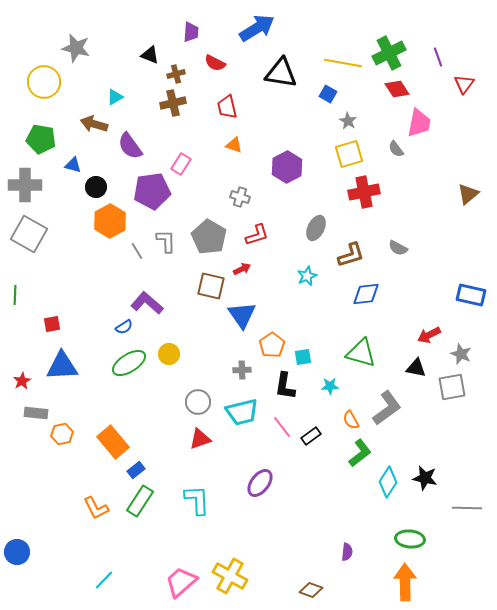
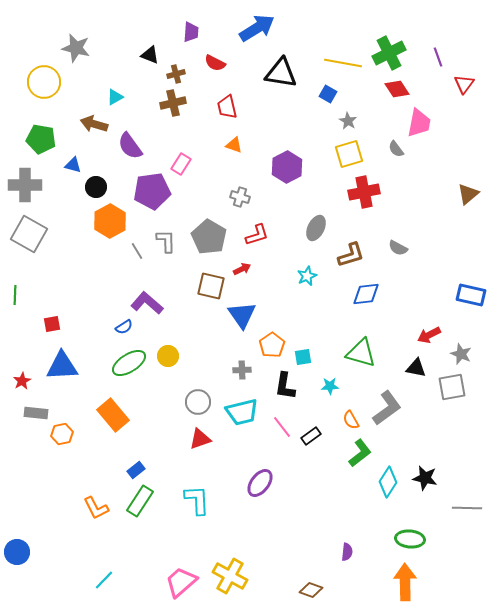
yellow circle at (169, 354): moved 1 px left, 2 px down
orange rectangle at (113, 442): moved 27 px up
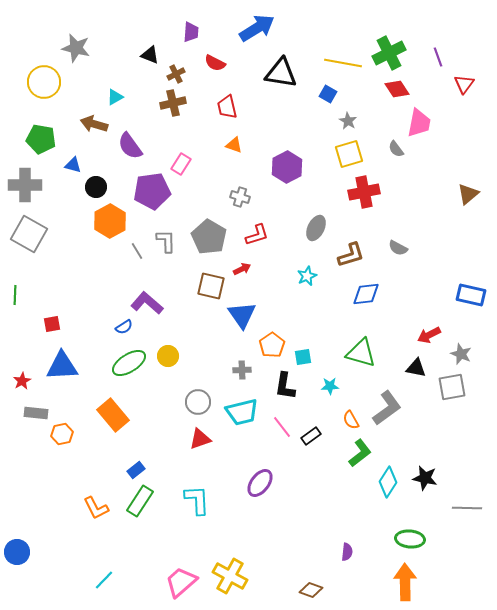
brown cross at (176, 74): rotated 12 degrees counterclockwise
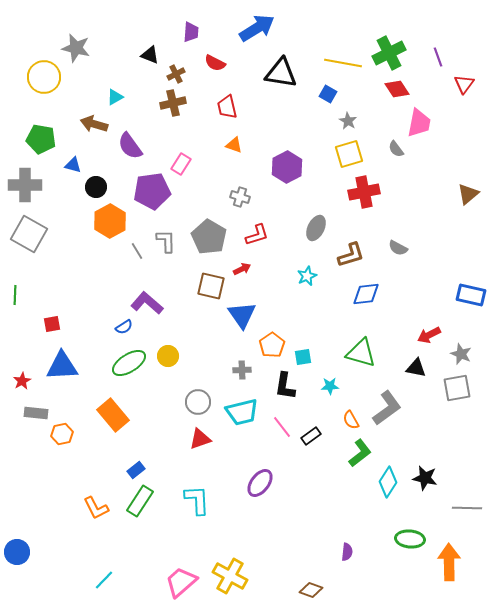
yellow circle at (44, 82): moved 5 px up
gray square at (452, 387): moved 5 px right, 1 px down
orange arrow at (405, 582): moved 44 px right, 20 px up
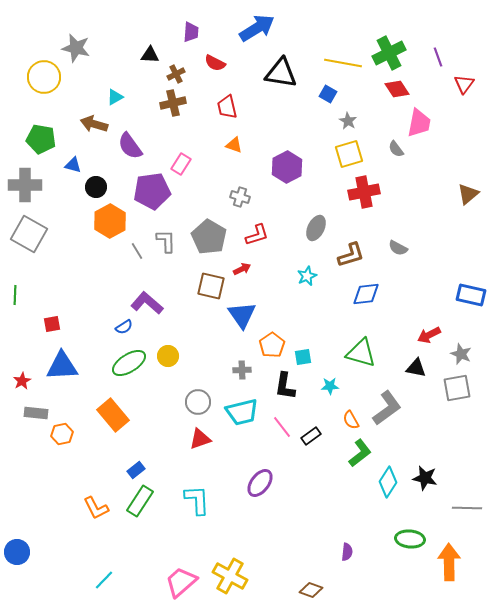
black triangle at (150, 55): rotated 18 degrees counterclockwise
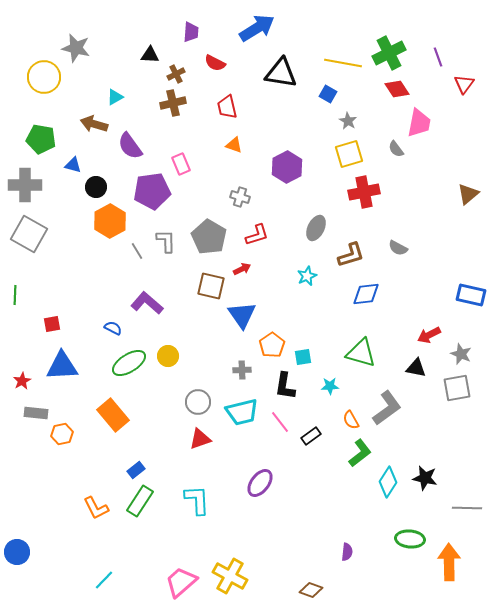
pink rectangle at (181, 164): rotated 55 degrees counterclockwise
blue semicircle at (124, 327): moved 11 px left, 1 px down; rotated 120 degrees counterclockwise
pink line at (282, 427): moved 2 px left, 5 px up
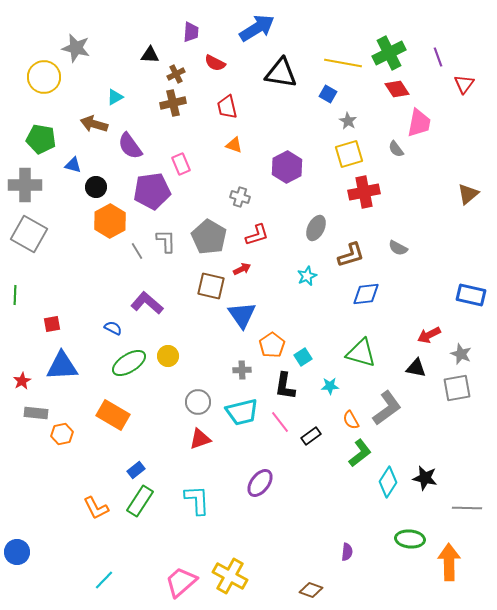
cyan square at (303, 357): rotated 24 degrees counterclockwise
orange rectangle at (113, 415): rotated 20 degrees counterclockwise
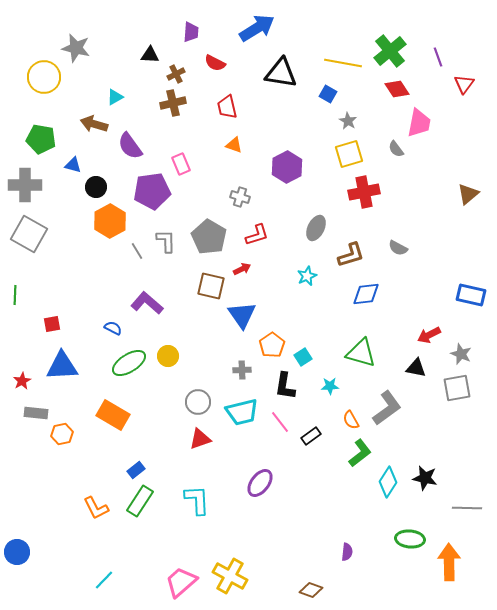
green cross at (389, 53): moved 1 px right, 2 px up; rotated 12 degrees counterclockwise
